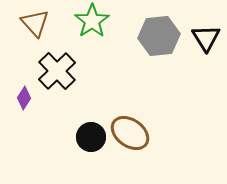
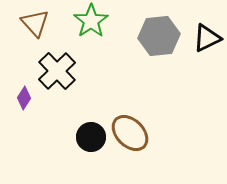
green star: moved 1 px left
black triangle: moved 1 px right; rotated 36 degrees clockwise
brown ellipse: rotated 9 degrees clockwise
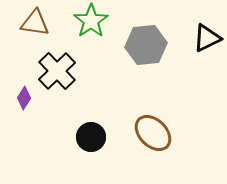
brown triangle: rotated 40 degrees counterclockwise
gray hexagon: moved 13 px left, 9 px down
brown ellipse: moved 23 px right
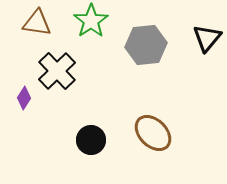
brown triangle: moved 2 px right
black triangle: rotated 24 degrees counterclockwise
black circle: moved 3 px down
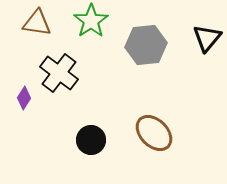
black cross: moved 2 px right, 2 px down; rotated 9 degrees counterclockwise
brown ellipse: moved 1 px right
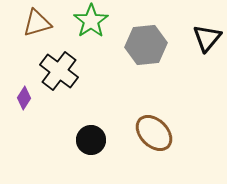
brown triangle: rotated 24 degrees counterclockwise
black cross: moved 2 px up
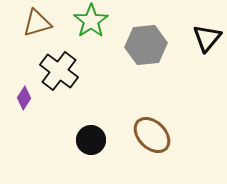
brown ellipse: moved 2 px left, 2 px down
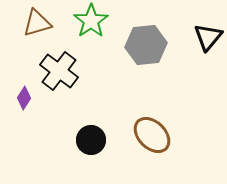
black triangle: moved 1 px right, 1 px up
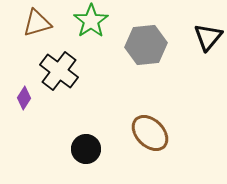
brown ellipse: moved 2 px left, 2 px up
black circle: moved 5 px left, 9 px down
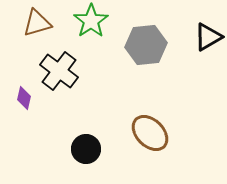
black triangle: rotated 20 degrees clockwise
purple diamond: rotated 20 degrees counterclockwise
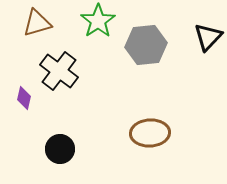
green star: moved 7 px right
black triangle: rotated 16 degrees counterclockwise
brown ellipse: rotated 48 degrees counterclockwise
black circle: moved 26 px left
